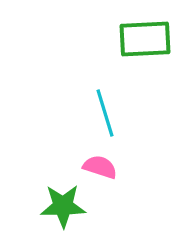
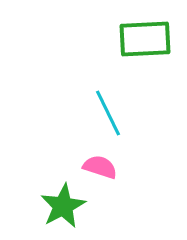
cyan line: moved 3 px right; rotated 9 degrees counterclockwise
green star: rotated 27 degrees counterclockwise
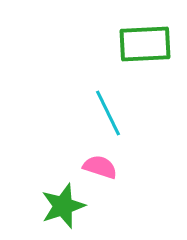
green rectangle: moved 5 px down
green star: rotated 9 degrees clockwise
